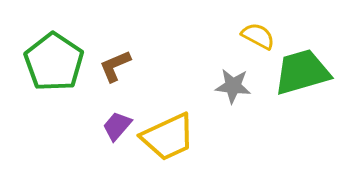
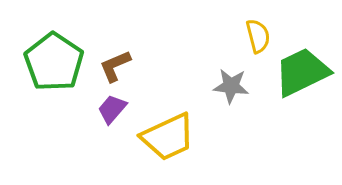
yellow semicircle: rotated 48 degrees clockwise
green trapezoid: rotated 10 degrees counterclockwise
gray star: moved 2 px left
purple trapezoid: moved 5 px left, 17 px up
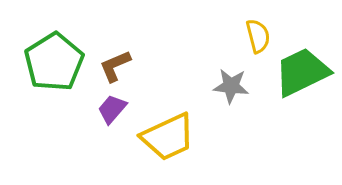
green pentagon: rotated 6 degrees clockwise
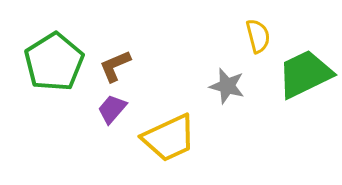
green trapezoid: moved 3 px right, 2 px down
gray star: moved 4 px left; rotated 9 degrees clockwise
yellow trapezoid: moved 1 px right, 1 px down
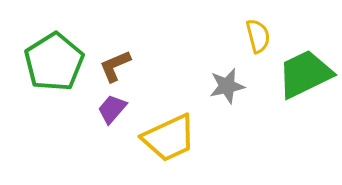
gray star: rotated 27 degrees counterclockwise
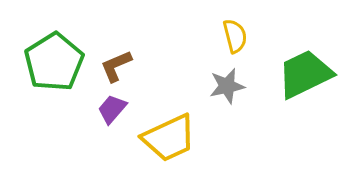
yellow semicircle: moved 23 px left
brown L-shape: moved 1 px right
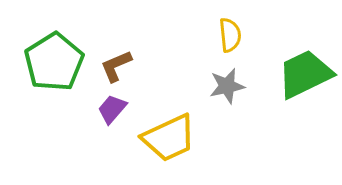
yellow semicircle: moved 5 px left, 1 px up; rotated 8 degrees clockwise
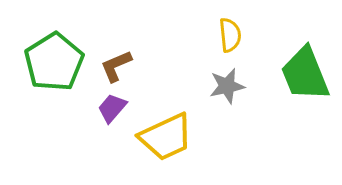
green trapezoid: rotated 86 degrees counterclockwise
purple trapezoid: moved 1 px up
yellow trapezoid: moved 3 px left, 1 px up
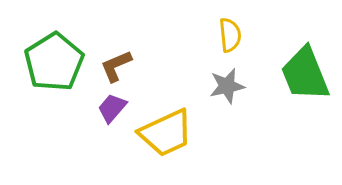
yellow trapezoid: moved 4 px up
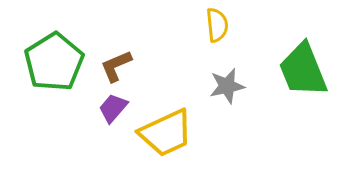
yellow semicircle: moved 13 px left, 10 px up
green trapezoid: moved 2 px left, 4 px up
purple trapezoid: moved 1 px right
